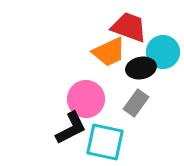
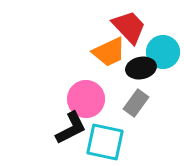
red trapezoid: rotated 27 degrees clockwise
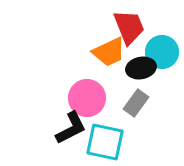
red trapezoid: rotated 21 degrees clockwise
cyan circle: moved 1 px left
pink circle: moved 1 px right, 1 px up
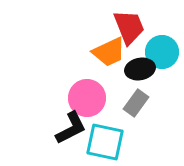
black ellipse: moved 1 px left, 1 px down
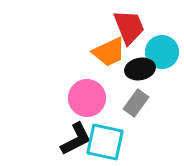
black L-shape: moved 5 px right, 11 px down
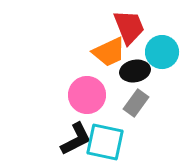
black ellipse: moved 5 px left, 2 px down
pink circle: moved 3 px up
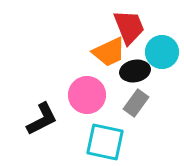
black L-shape: moved 34 px left, 20 px up
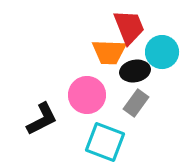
orange trapezoid: rotated 27 degrees clockwise
cyan square: rotated 9 degrees clockwise
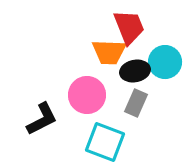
cyan circle: moved 3 px right, 10 px down
gray rectangle: rotated 12 degrees counterclockwise
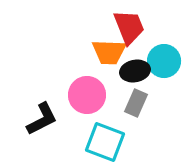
cyan circle: moved 1 px left, 1 px up
